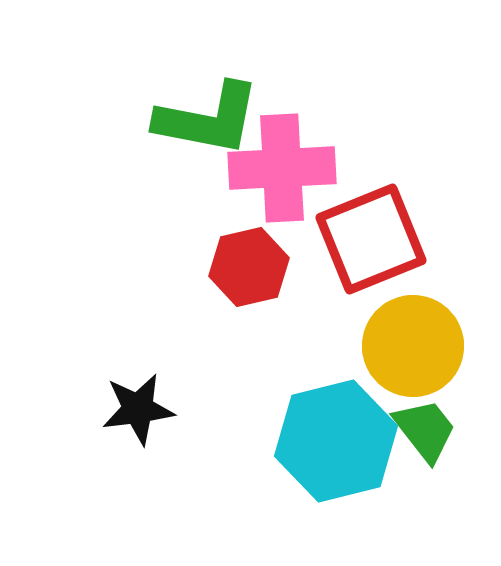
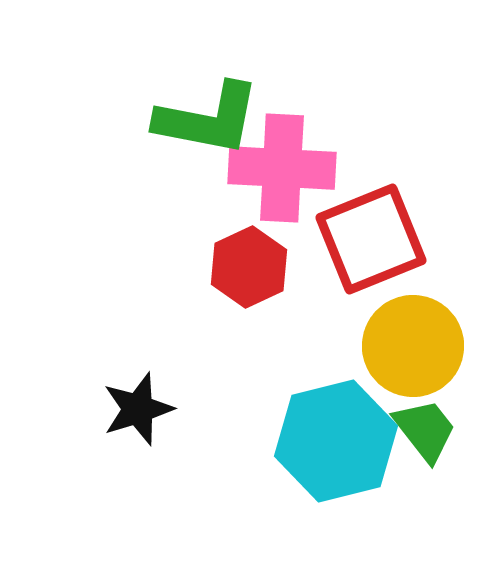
pink cross: rotated 6 degrees clockwise
red hexagon: rotated 12 degrees counterclockwise
black star: rotated 10 degrees counterclockwise
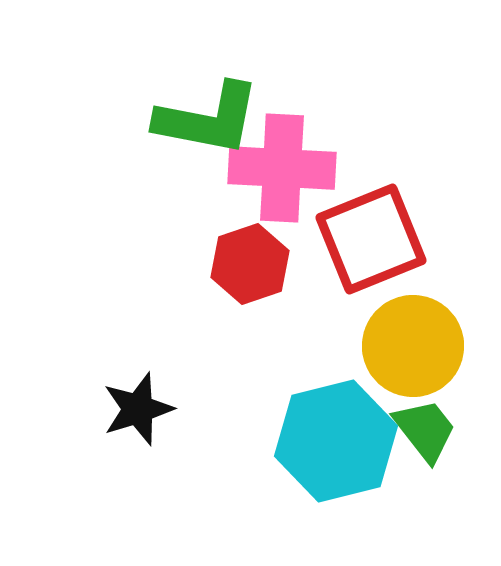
red hexagon: moved 1 px right, 3 px up; rotated 6 degrees clockwise
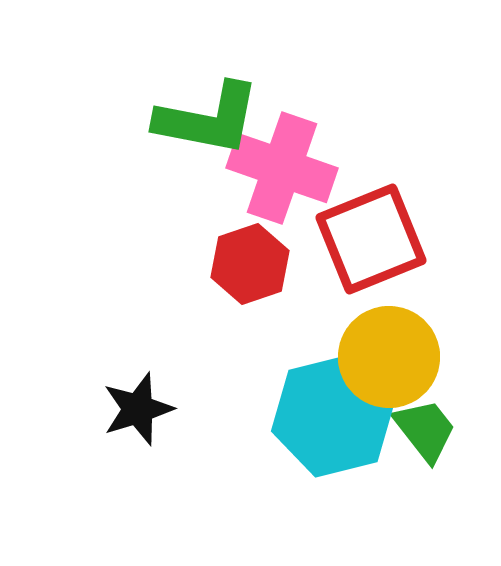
pink cross: rotated 16 degrees clockwise
yellow circle: moved 24 px left, 11 px down
cyan hexagon: moved 3 px left, 25 px up
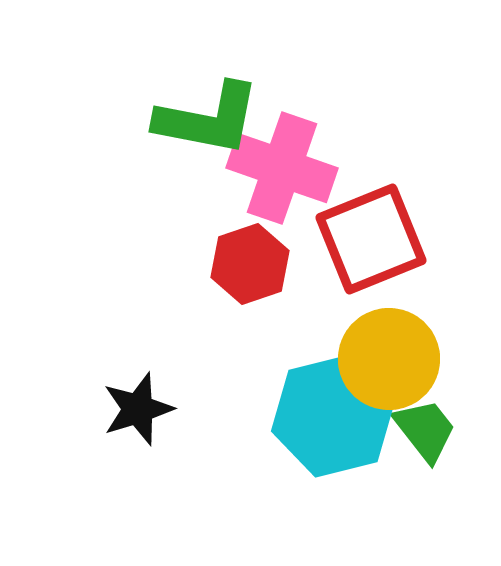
yellow circle: moved 2 px down
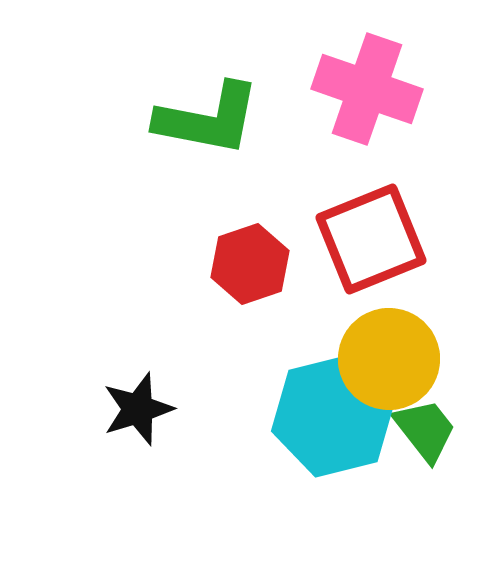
pink cross: moved 85 px right, 79 px up
